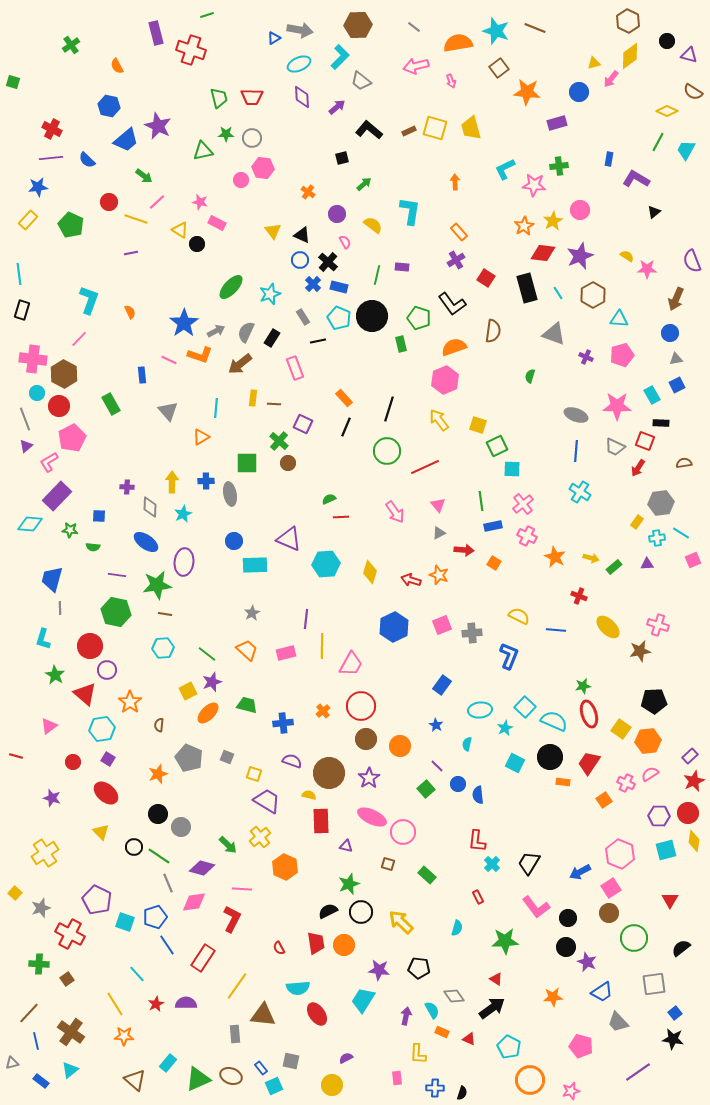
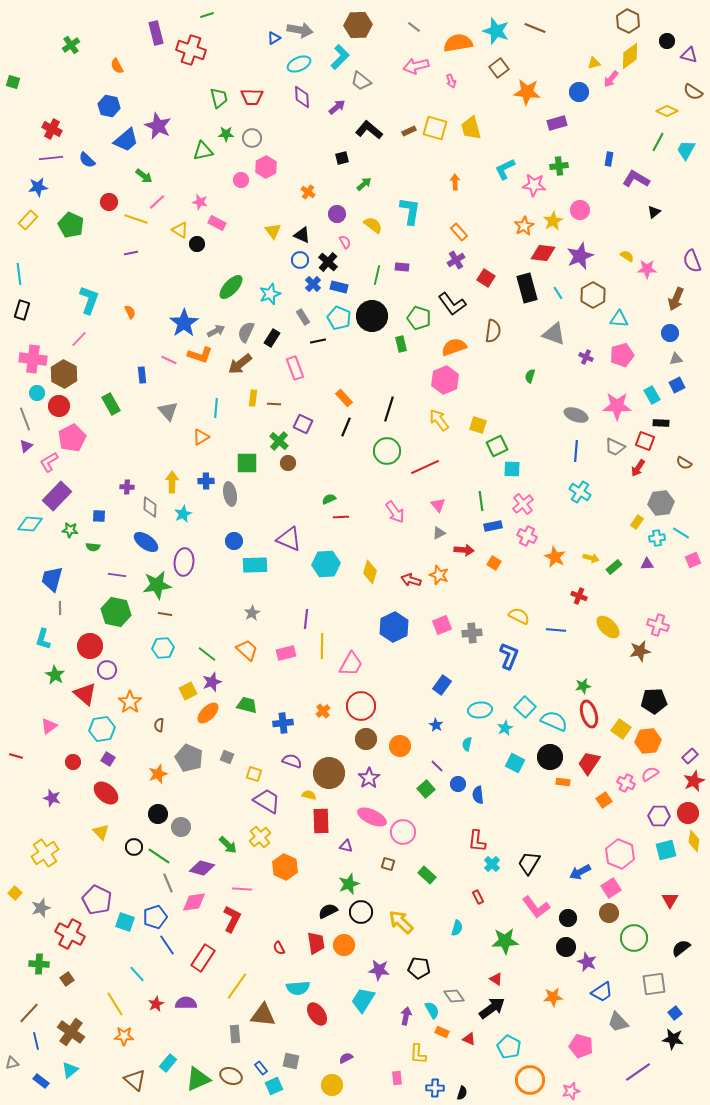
pink hexagon at (263, 168): moved 3 px right, 1 px up; rotated 25 degrees clockwise
brown semicircle at (684, 463): rotated 140 degrees counterclockwise
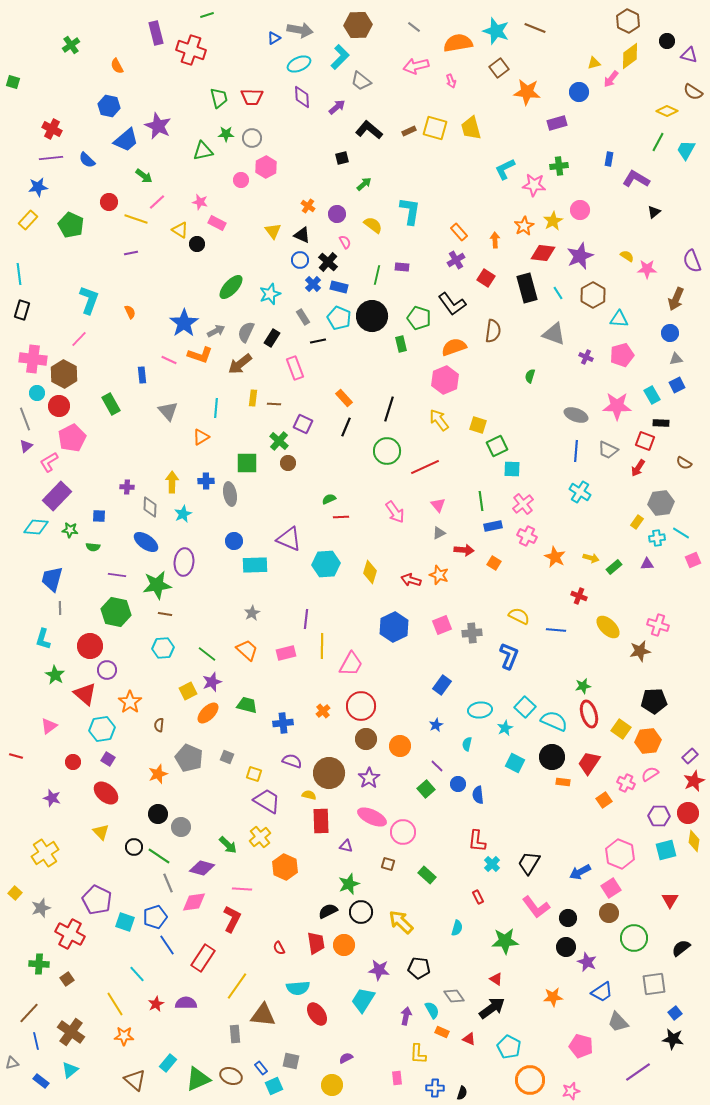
orange arrow at (455, 182): moved 40 px right, 58 px down
orange cross at (308, 192): moved 14 px down
gray trapezoid at (615, 447): moved 7 px left, 3 px down
cyan diamond at (30, 524): moved 6 px right, 3 px down
blue star at (436, 725): rotated 16 degrees clockwise
black circle at (550, 757): moved 2 px right
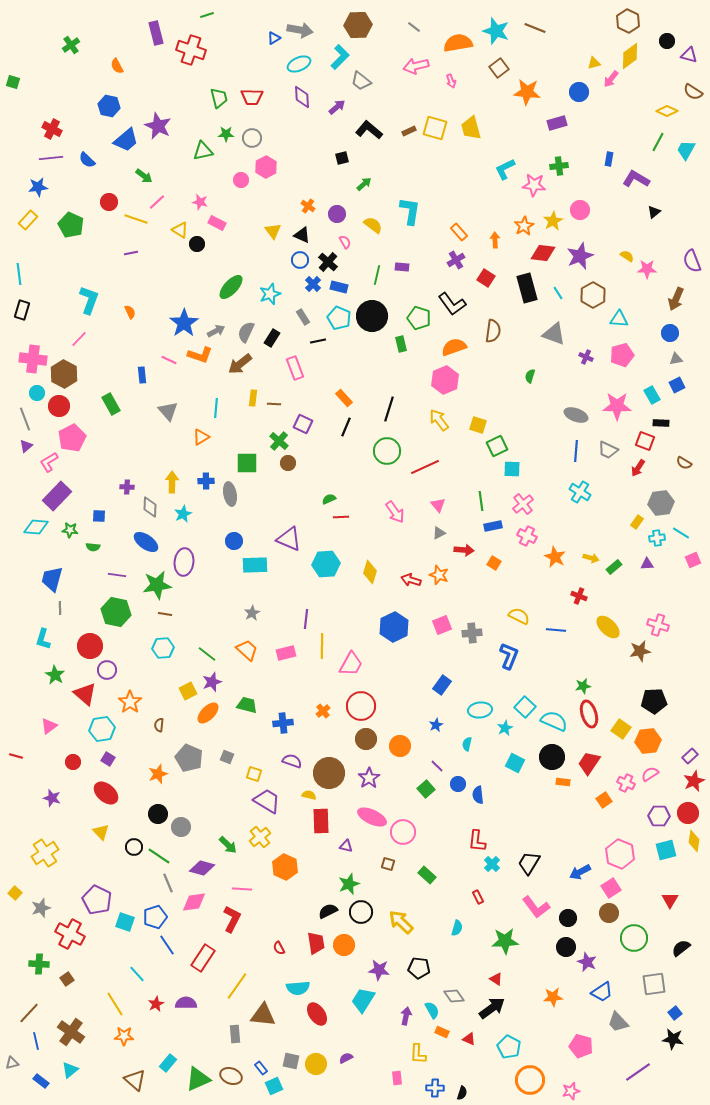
yellow circle at (332, 1085): moved 16 px left, 21 px up
